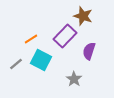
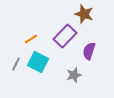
brown star: moved 1 px right, 2 px up
cyan square: moved 3 px left, 2 px down
gray line: rotated 24 degrees counterclockwise
gray star: moved 4 px up; rotated 21 degrees clockwise
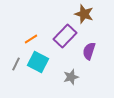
gray star: moved 3 px left, 2 px down
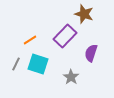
orange line: moved 1 px left, 1 px down
purple semicircle: moved 2 px right, 2 px down
cyan square: moved 2 px down; rotated 10 degrees counterclockwise
gray star: rotated 21 degrees counterclockwise
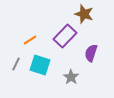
cyan square: moved 2 px right, 1 px down
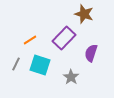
purple rectangle: moved 1 px left, 2 px down
